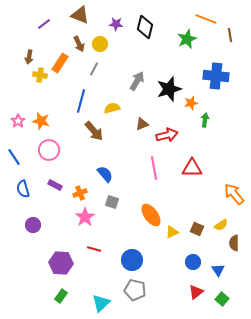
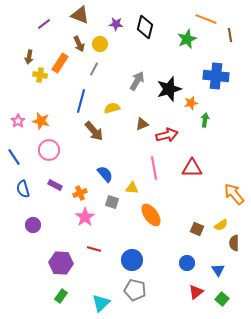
yellow triangle at (172, 232): moved 40 px left, 44 px up; rotated 32 degrees clockwise
blue circle at (193, 262): moved 6 px left, 1 px down
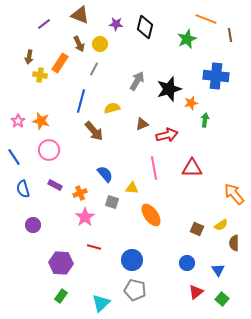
red line at (94, 249): moved 2 px up
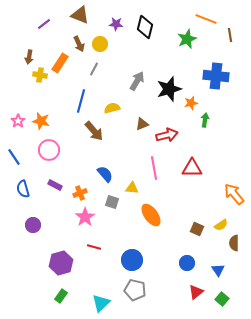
purple hexagon at (61, 263): rotated 20 degrees counterclockwise
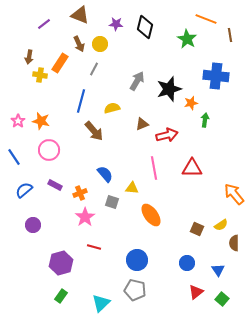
green star at (187, 39): rotated 18 degrees counterclockwise
blue semicircle at (23, 189): moved 1 px right, 1 px down; rotated 66 degrees clockwise
blue circle at (132, 260): moved 5 px right
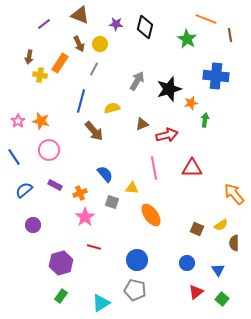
cyan triangle at (101, 303): rotated 12 degrees clockwise
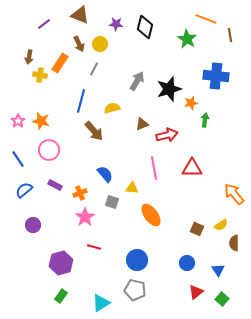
blue line at (14, 157): moved 4 px right, 2 px down
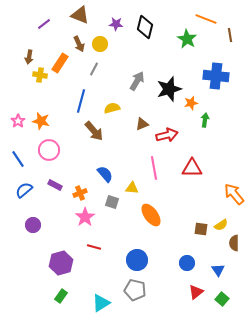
brown square at (197, 229): moved 4 px right; rotated 16 degrees counterclockwise
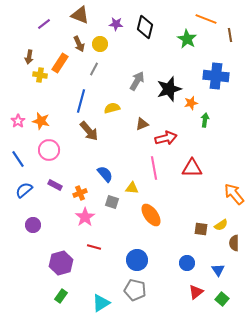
brown arrow at (94, 131): moved 5 px left
red arrow at (167, 135): moved 1 px left, 3 px down
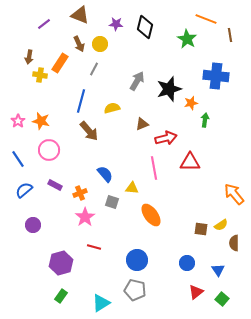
red triangle at (192, 168): moved 2 px left, 6 px up
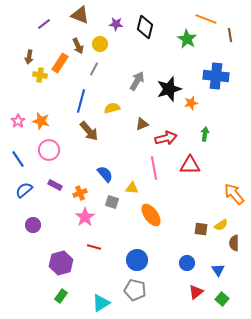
brown arrow at (79, 44): moved 1 px left, 2 px down
green arrow at (205, 120): moved 14 px down
red triangle at (190, 162): moved 3 px down
